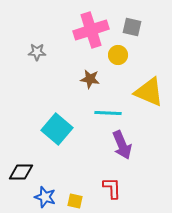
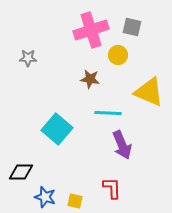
gray star: moved 9 px left, 6 px down
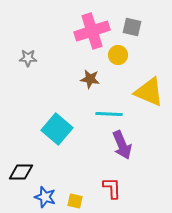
pink cross: moved 1 px right, 1 px down
cyan line: moved 1 px right, 1 px down
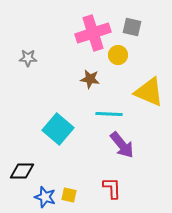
pink cross: moved 1 px right, 2 px down
cyan square: moved 1 px right
purple arrow: rotated 16 degrees counterclockwise
black diamond: moved 1 px right, 1 px up
yellow square: moved 6 px left, 6 px up
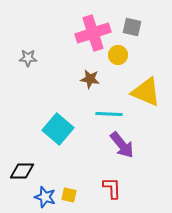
yellow triangle: moved 3 px left
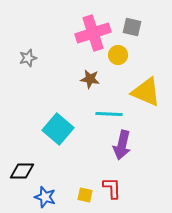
gray star: rotated 18 degrees counterclockwise
purple arrow: rotated 52 degrees clockwise
yellow square: moved 16 px right
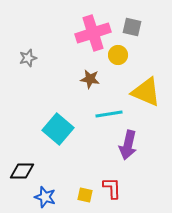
cyan line: rotated 12 degrees counterclockwise
purple arrow: moved 6 px right
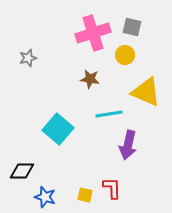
yellow circle: moved 7 px right
